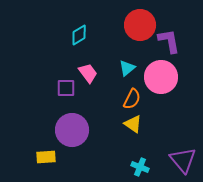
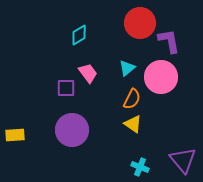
red circle: moved 2 px up
yellow rectangle: moved 31 px left, 22 px up
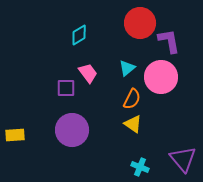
purple triangle: moved 1 px up
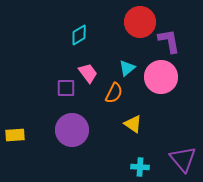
red circle: moved 1 px up
orange semicircle: moved 18 px left, 6 px up
cyan cross: rotated 18 degrees counterclockwise
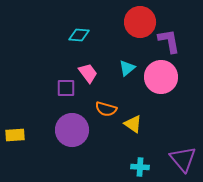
cyan diamond: rotated 35 degrees clockwise
orange semicircle: moved 8 px left, 16 px down; rotated 80 degrees clockwise
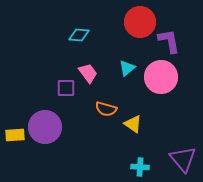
purple circle: moved 27 px left, 3 px up
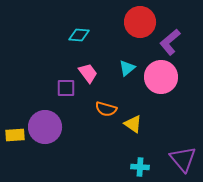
purple L-shape: moved 1 px right, 1 px down; rotated 120 degrees counterclockwise
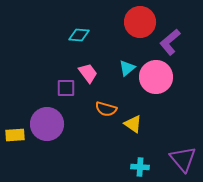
pink circle: moved 5 px left
purple circle: moved 2 px right, 3 px up
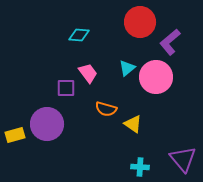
yellow rectangle: rotated 12 degrees counterclockwise
